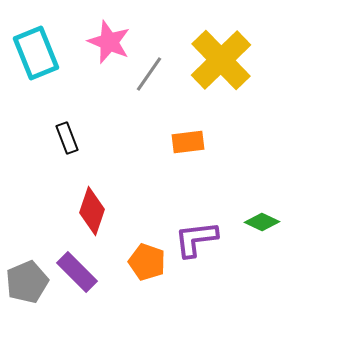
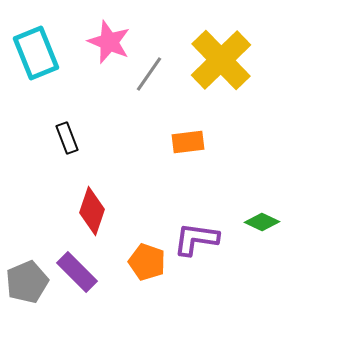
purple L-shape: rotated 15 degrees clockwise
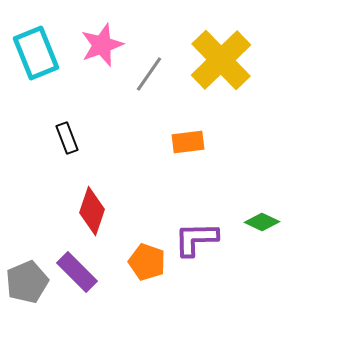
pink star: moved 7 px left, 3 px down; rotated 30 degrees clockwise
purple L-shape: rotated 9 degrees counterclockwise
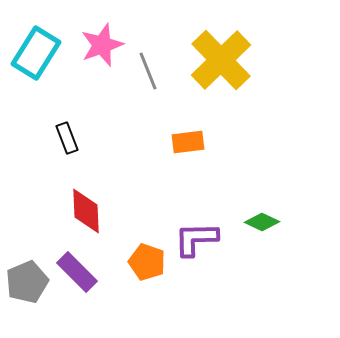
cyan rectangle: rotated 54 degrees clockwise
gray line: moved 1 px left, 3 px up; rotated 57 degrees counterclockwise
red diamond: moved 6 px left; rotated 21 degrees counterclockwise
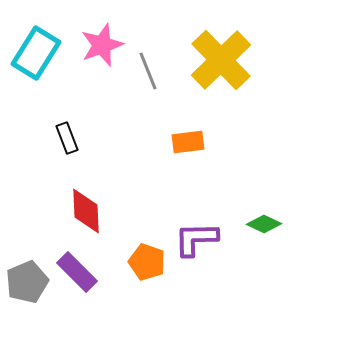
green diamond: moved 2 px right, 2 px down
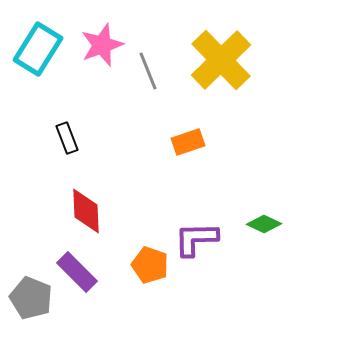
cyan rectangle: moved 2 px right, 4 px up
orange rectangle: rotated 12 degrees counterclockwise
orange pentagon: moved 3 px right, 3 px down
gray pentagon: moved 4 px right, 16 px down; rotated 27 degrees counterclockwise
